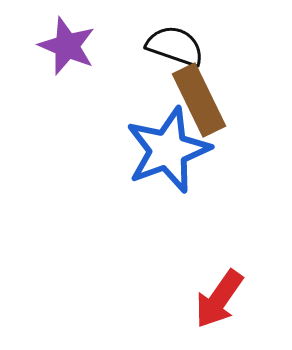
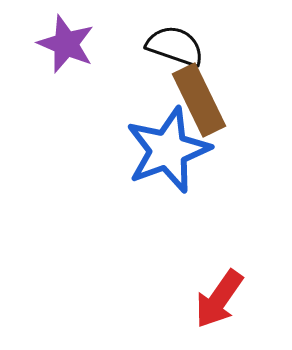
purple star: moved 1 px left, 2 px up
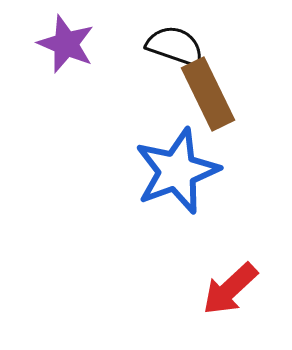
brown rectangle: moved 9 px right, 6 px up
blue star: moved 9 px right, 21 px down
red arrow: moved 11 px right, 10 px up; rotated 12 degrees clockwise
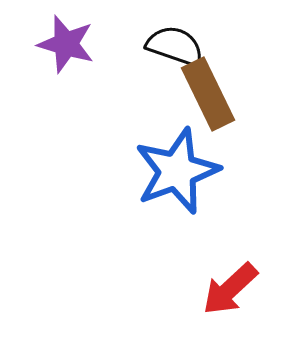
purple star: rotated 6 degrees counterclockwise
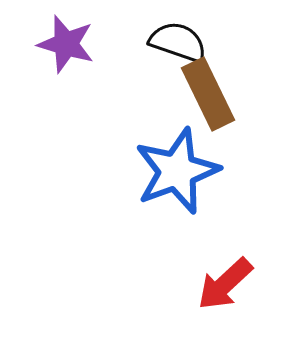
black semicircle: moved 3 px right, 4 px up
red arrow: moved 5 px left, 5 px up
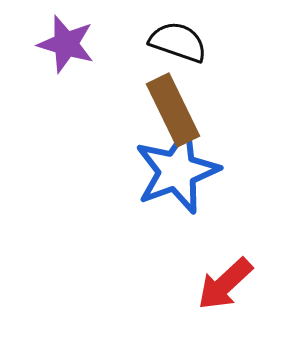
brown rectangle: moved 35 px left, 16 px down
